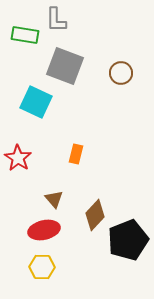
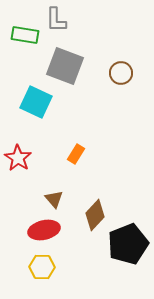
orange rectangle: rotated 18 degrees clockwise
black pentagon: moved 4 px down
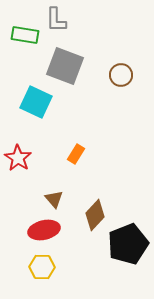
brown circle: moved 2 px down
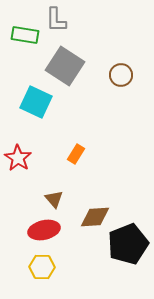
gray square: rotated 12 degrees clockwise
brown diamond: moved 2 px down; rotated 44 degrees clockwise
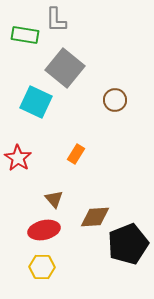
gray square: moved 2 px down; rotated 6 degrees clockwise
brown circle: moved 6 px left, 25 px down
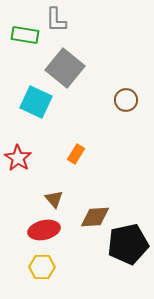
brown circle: moved 11 px right
black pentagon: rotated 9 degrees clockwise
